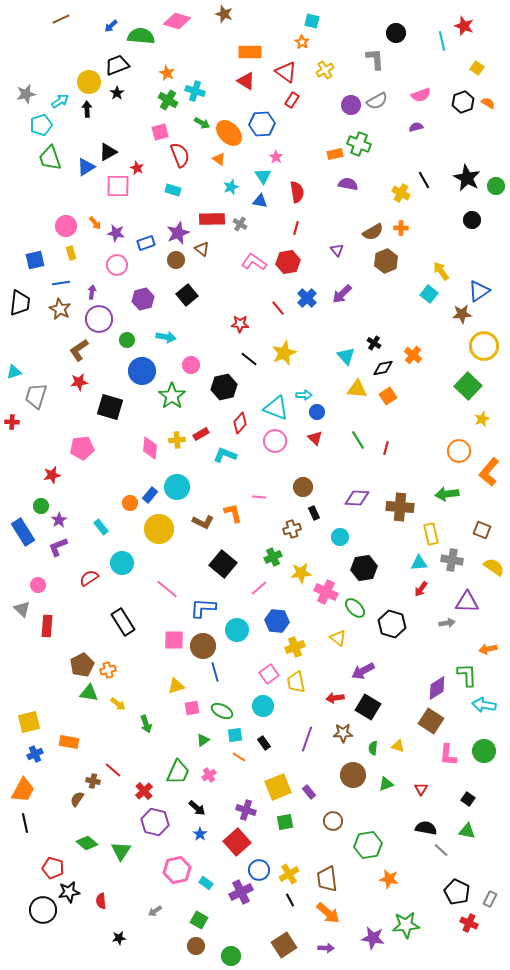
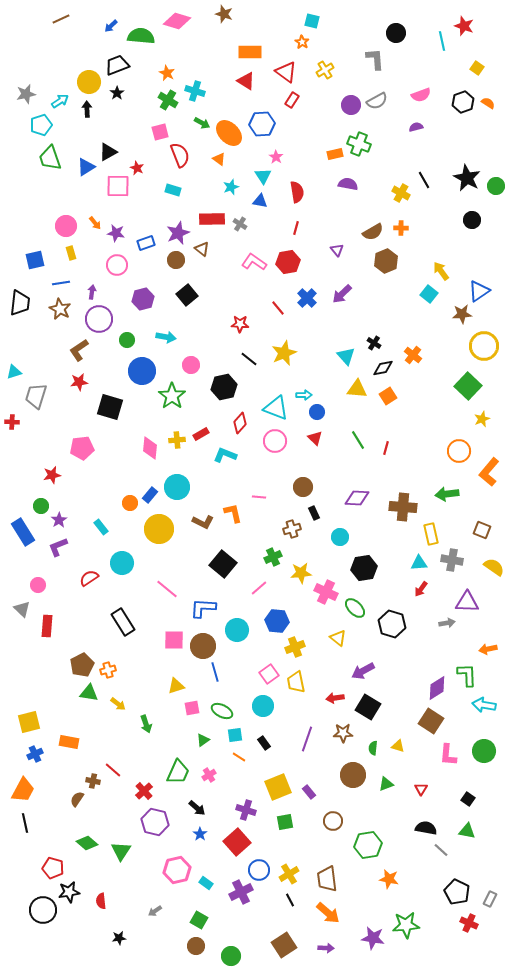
brown cross at (400, 507): moved 3 px right
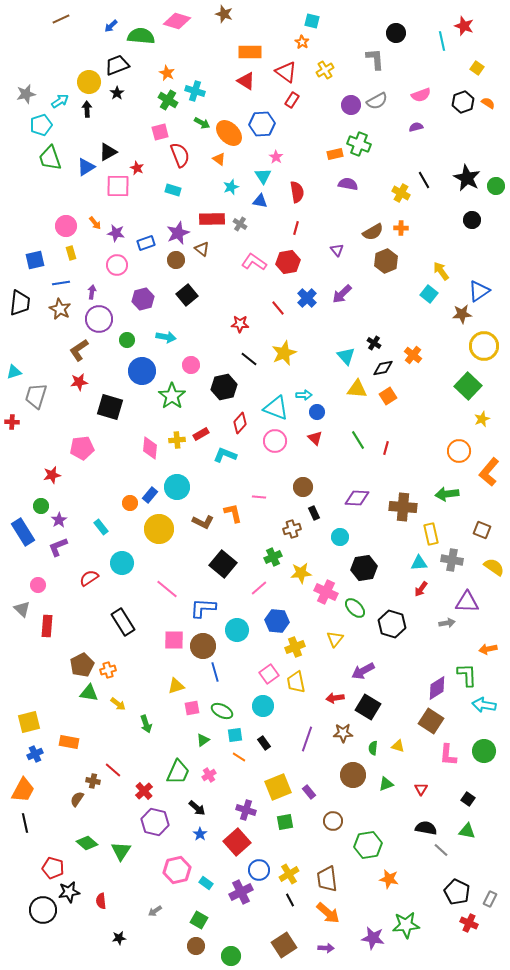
yellow triangle at (338, 638): moved 3 px left, 1 px down; rotated 30 degrees clockwise
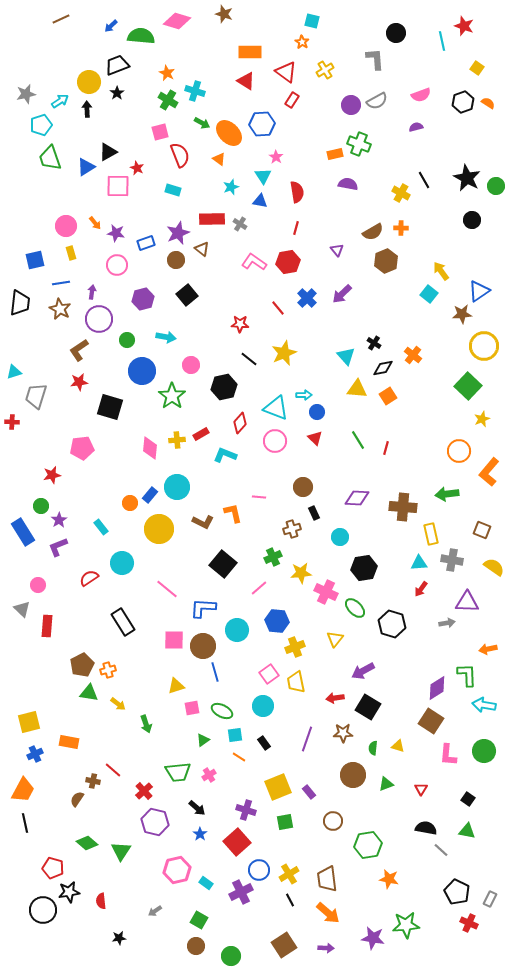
green trapezoid at (178, 772): rotated 60 degrees clockwise
